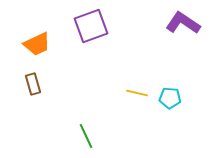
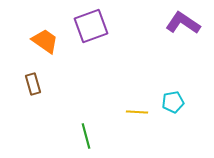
orange trapezoid: moved 8 px right, 3 px up; rotated 120 degrees counterclockwise
yellow line: moved 19 px down; rotated 10 degrees counterclockwise
cyan pentagon: moved 3 px right, 4 px down; rotated 15 degrees counterclockwise
green line: rotated 10 degrees clockwise
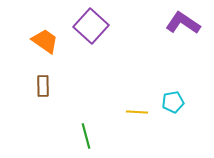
purple square: rotated 28 degrees counterclockwise
brown rectangle: moved 10 px right, 2 px down; rotated 15 degrees clockwise
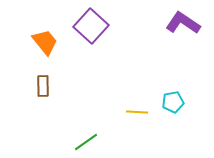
orange trapezoid: moved 1 px down; rotated 16 degrees clockwise
green line: moved 6 px down; rotated 70 degrees clockwise
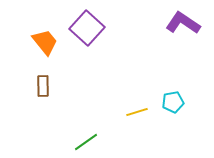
purple square: moved 4 px left, 2 px down
yellow line: rotated 20 degrees counterclockwise
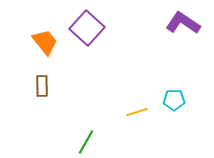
brown rectangle: moved 1 px left
cyan pentagon: moved 1 px right, 2 px up; rotated 10 degrees clockwise
green line: rotated 25 degrees counterclockwise
